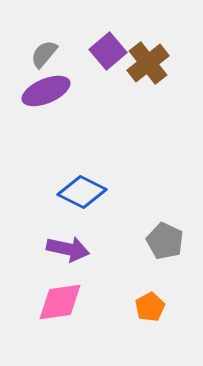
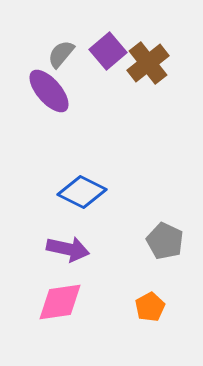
gray semicircle: moved 17 px right
purple ellipse: moved 3 px right; rotated 72 degrees clockwise
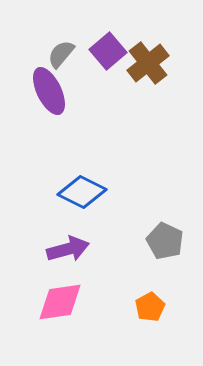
purple ellipse: rotated 15 degrees clockwise
purple arrow: rotated 27 degrees counterclockwise
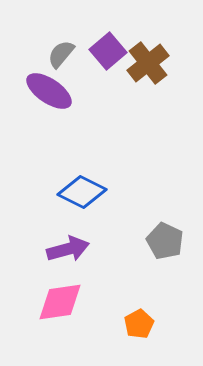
purple ellipse: rotated 30 degrees counterclockwise
orange pentagon: moved 11 px left, 17 px down
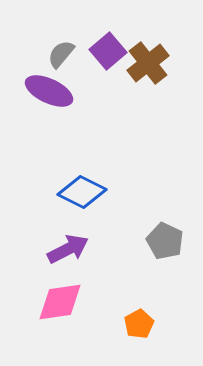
purple ellipse: rotated 9 degrees counterclockwise
purple arrow: rotated 12 degrees counterclockwise
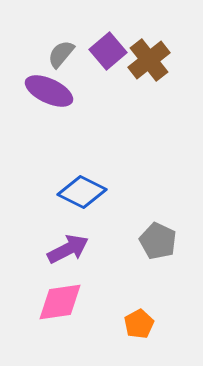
brown cross: moved 1 px right, 3 px up
gray pentagon: moved 7 px left
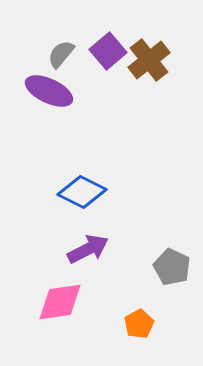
gray pentagon: moved 14 px right, 26 px down
purple arrow: moved 20 px right
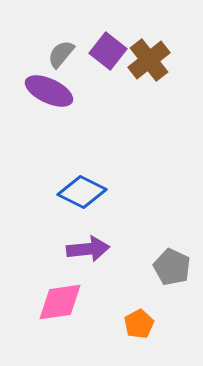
purple square: rotated 12 degrees counterclockwise
purple arrow: rotated 21 degrees clockwise
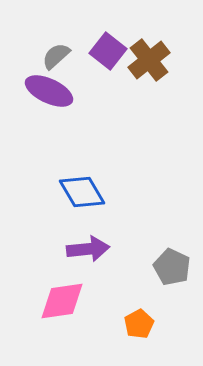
gray semicircle: moved 5 px left, 2 px down; rotated 8 degrees clockwise
blue diamond: rotated 33 degrees clockwise
pink diamond: moved 2 px right, 1 px up
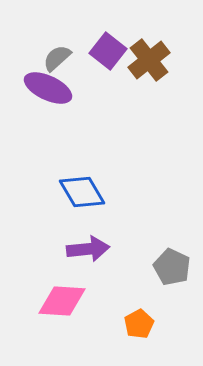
gray semicircle: moved 1 px right, 2 px down
purple ellipse: moved 1 px left, 3 px up
pink diamond: rotated 12 degrees clockwise
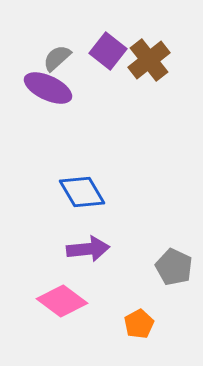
gray pentagon: moved 2 px right
pink diamond: rotated 33 degrees clockwise
